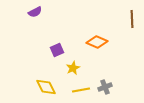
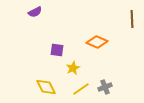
purple square: rotated 32 degrees clockwise
yellow line: moved 1 px up; rotated 24 degrees counterclockwise
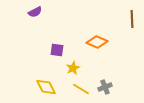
yellow line: rotated 66 degrees clockwise
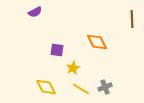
orange diamond: rotated 40 degrees clockwise
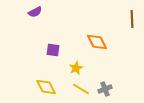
purple square: moved 4 px left
yellow star: moved 3 px right
gray cross: moved 2 px down
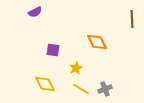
yellow diamond: moved 1 px left, 3 px up
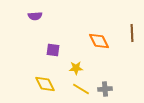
purple semicircle: moved 4 px down; rotated 24 degrees clockwise
brown line: moved 14 px down
orange diamond: moved 2 px right, 1 px up
yellow star: rotated 24 degrees clockwise
gray cross: rotated 16 degrees clockwise
